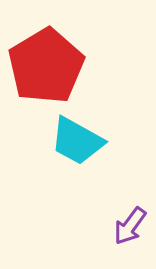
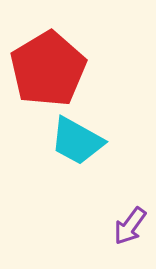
red pentagon: moved 2 px right, 3 px down
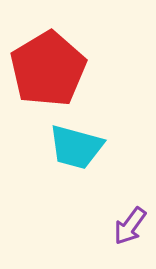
cyan trapezoid: moved 1 px left, 6 px down; rotated 14 degrees counterclockwise
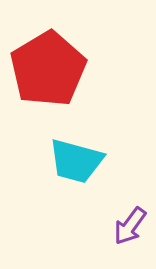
cyan trapezoid: moved 14 px down
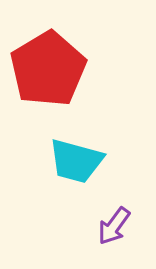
purple arrow: moved 16 px left
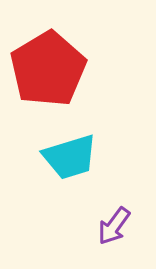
cyan trapezoid: moved 6 px left, 4 px up; rotated 32 degrees counterclockwise
